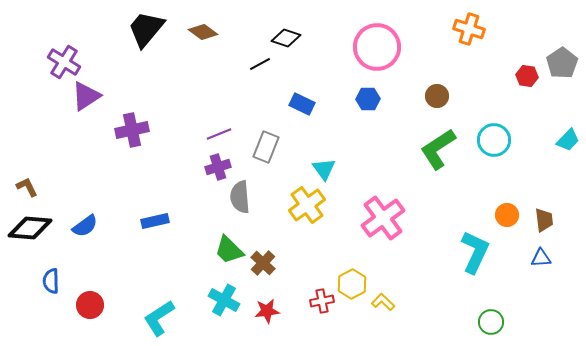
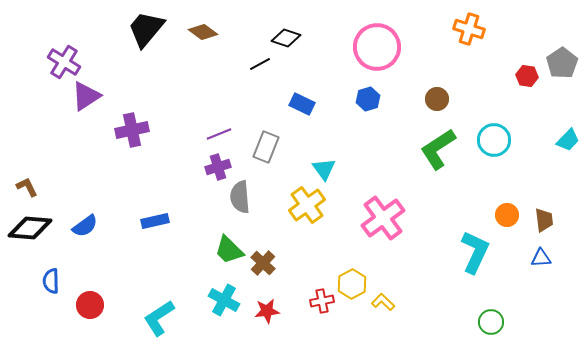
brown circle at (437, 96): moved 3 px down
blue hexagon at (368, 99): rotated 15 degrees counterclockwise
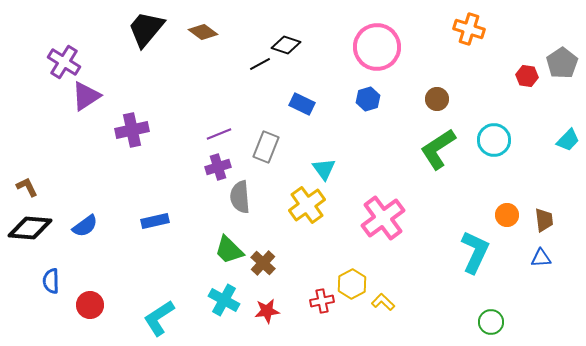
black diamond at (286, 38): moved 7 px down
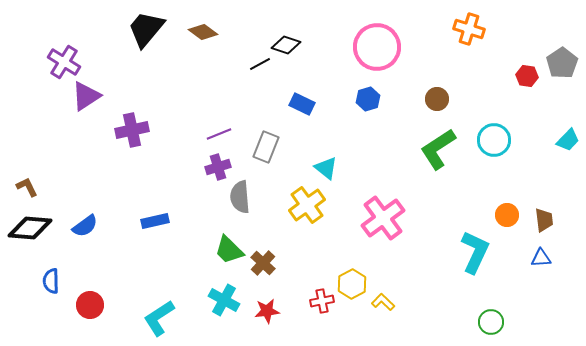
cyan triangle at (324, 169): moved 2 px right, 1 px up; rotated 15 degrees counterclockwise
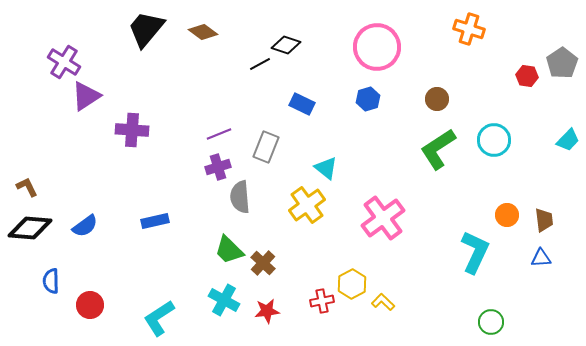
purple cross at (132, 130): rotated 16 degrees clockwise
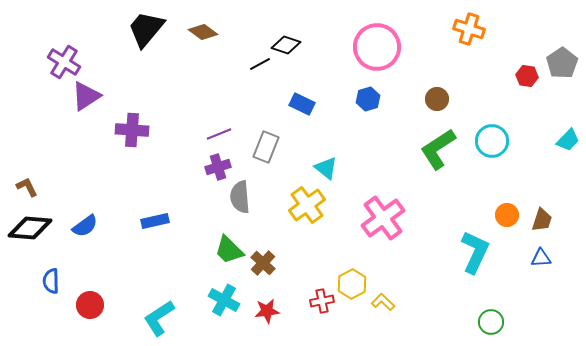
cyan circle at (494, 140): moved 2 px left, 1 px down
brown trapezoid at (544, 220): moved 2 px left; rotated 25 degrees clockwise
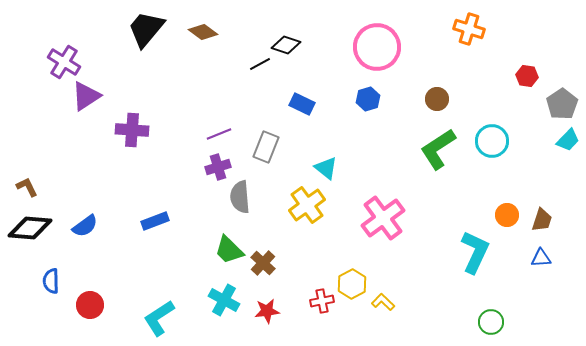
gray pentagon at (562, 63): moved 41 px down
blue rectangle at (155, 221): rotated 8 degrees counterclockwise
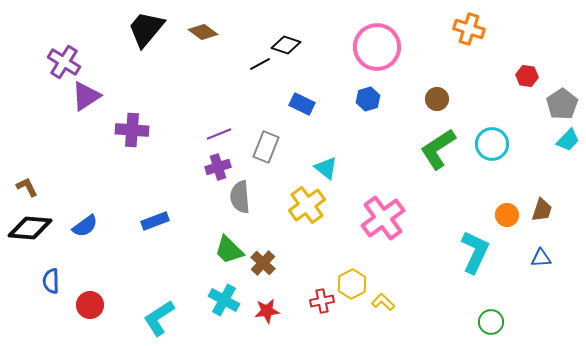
cyan circle at (492, 141): moved 3 px down
brown trapezoid at (542, 220): moved 10 px up
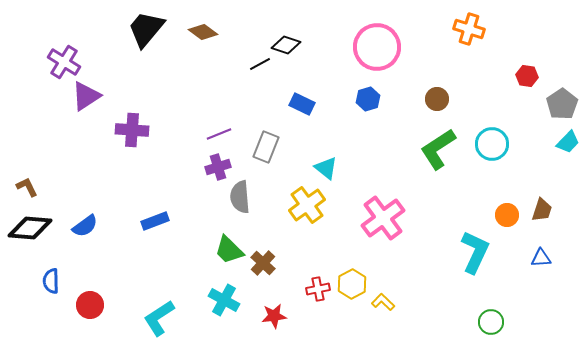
cyan trapezoid at (568, 140): moved 2 px down
red cross at (322, 301): moved 4 px left, 12 px up
red star at (267, 311): moved 7 px right, 5 px down
